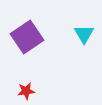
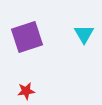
purple square: rotated 16 degrees clockwise
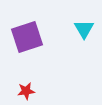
cyan triangle: moved 5 px up
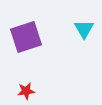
purple square: moved 1 px left
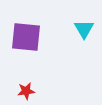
purple square: rotated 24 degrees clockwise
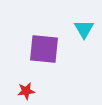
purple square: moved 18 px right, 12 px down
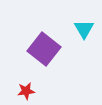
purple square: rotated 32 degrees clockwise
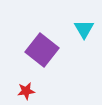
purple square: moved 2 px left, 1 px down
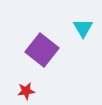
cyan triangle: moved 1 px left, 1 px up
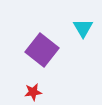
red star: moved 7 px right, 1 px down
